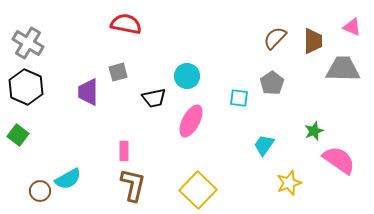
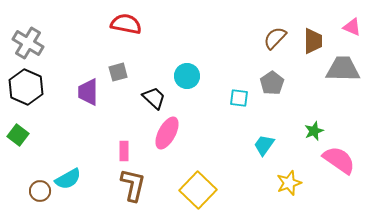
black trapezoid: rotated 125 degrees counterclockwise
pink ellipse: moved 24 px left, 12 px down
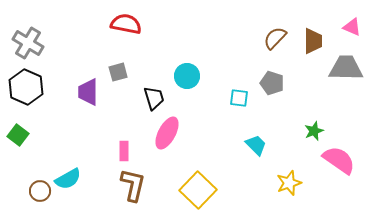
gray trapezoid: moved 3 px right, 1 px up
gray pentagon: rotated 20 degrees counterclockwise
black trapezoid: rotated 30 degrees clockwise
cyan trapezoid: moved 8 px left; rotated 100 degrees clockwise
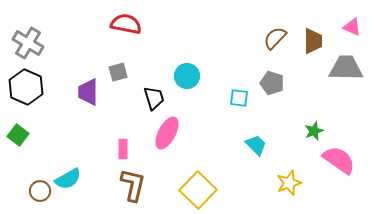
pink rectangle: moved 1 px left, 2 px up
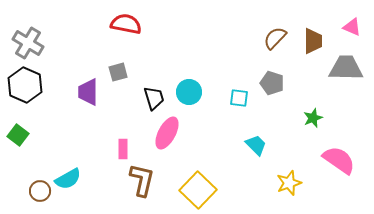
cyan circle: moved 2 px right, 16 px down
black hexagon: moved 1 px left, 2 px up
green star: moved 1 px left, 13 px up
brown L-shape: moved 9 px right, 5 px up
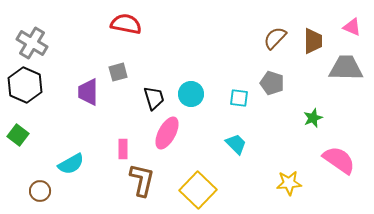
gray cross: moved 4 px right
cyan circle: moved 2 px right, 2 px down
cyan trapezoid: moved 20 px left, 1 px up
cyan semicircle: moved 3 px right, 15 px up
yellow star: rotated 15 degrees clockwise
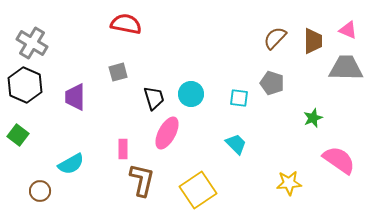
pink triangle: moved 4 px left, 3 px down
purple trapezoid: moved 13 px left, 5 px down
yellow square: rotated 12 degrees clockwise
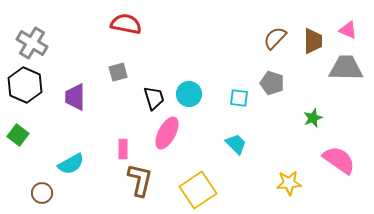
cyan circle: moved 2 px left
brown L-shape: moved 2 px left
brown circle: moved 2 px right, 2 px down
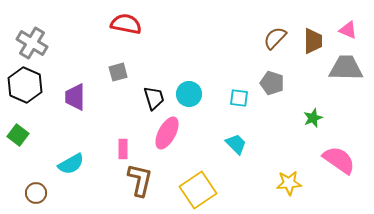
brown circle: moved 6 px left
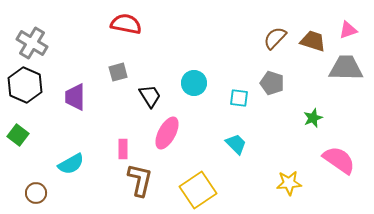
pink triangle: rotated 42 degrees counterclockwise
brown trapezoid: rotated 72 degrees counterclockwise
cyan circle: moved 5 px right, 11 px up
black trapezoid: moved 4 px left, 2 px up; rotated 15 degrees counterclockwise
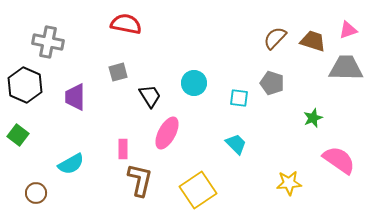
gray cross: moved 16 px right, 1 px up; rotated 20 degrees counterclockwise
